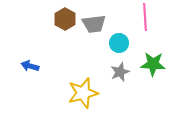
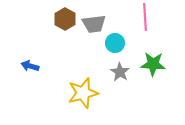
cyan circle: moved 4 px left
gray star: rotated 18 degrees counterclockwise
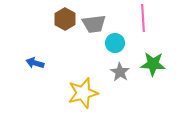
pink line: moved 2 px left, 1 px down
blue arrow: moved 5 px right, 3 px up
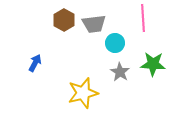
brown hexagon: moved 1 px left, 1 px down
blue arrow: rotated 102 degrees clockwise
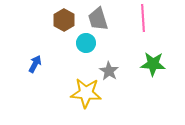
gray trapezoid: moved 4 px right, 5 px up; rotated 80 degrees clockwise
cyan circle: moved 29 px left
blue arrow: moved 1 px down
gray star: moved 11 px left, 1 px up
yellow star: moved 3 px right; rotated 20 degrees clockwise
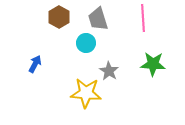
brown hexagon: moved 5 px left, 3 px up
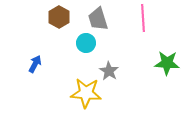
green star: moved 14 px right, 1 px up
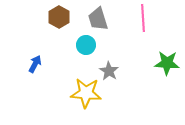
cyan circle: moved 2 px down
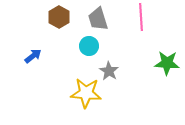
pink line: moved 2 px left, 1 px up
cyan circle: moved 3 px right, 1 px down
blue arrow: moved 2 px left, 8 px up; rotated 24 degrees clockwise
